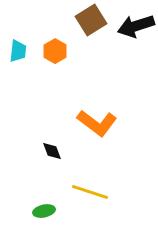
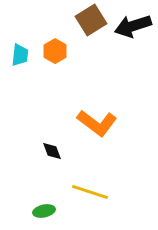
black arrow: moved 3 px left
cyan trapezoid: moved 2 px right, 4 px down
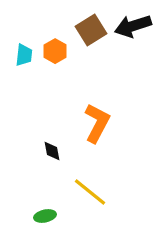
brown square: moved 10 px down
cyan trapezoid: moved 4 px right
orange L-shape: rotated 99 degrees counterclockwise
black diamond: rotated 10 degrees clockwise
yellow line: rotated 21 degrees clockwise
green ellipse: moved 1 px right, 5 px down
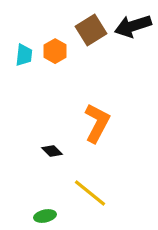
black diamond: rotated 35 degrees counterclockwise
yellow line: moved 1 px down
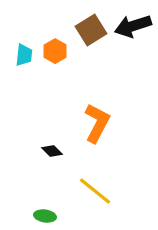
yellow line: moved 5 px right, 2 px up
green ellipse: rotated 20 degrees clockwise
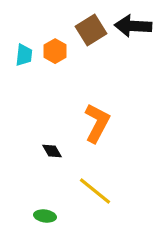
black arrow: rotated 21 degrees clockwise
black diamond: rotated 15 degrees clockwise
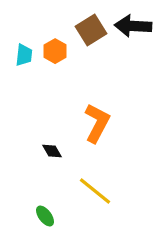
green ellipse: rotated 45 degrees clockwise
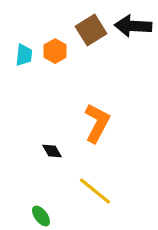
green ellipse: moved 4 px left
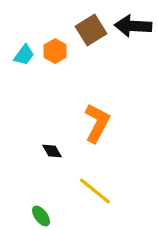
cyan trapezoid: rotated 30 degrees clockwise
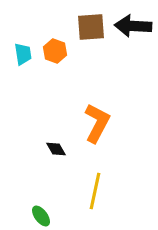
brown square: moved 3 px up; rotated 28 degrees clockwise
orange hexagon: rotated 10 degrees counterclockwise
cyan trapezoid: moved 1 px left, 1 px up; rotated 45 degrees counterclockwise
black diamond: moved 4 px right, 2 px up
yellow line: rotated 63 degrees clockwise
